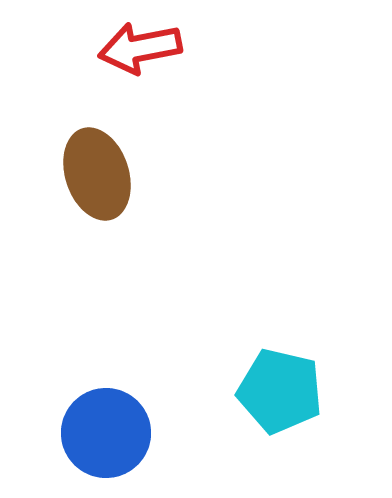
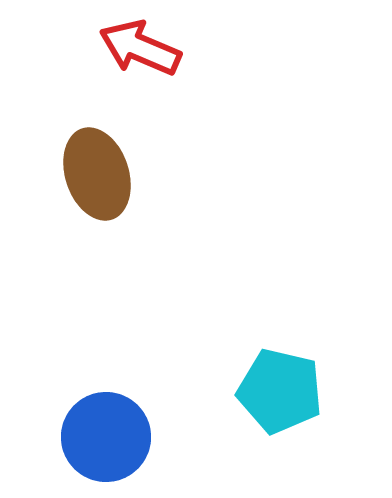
red arrow: rotated 34 degrees clockwise
blue circle: moved 4 px down
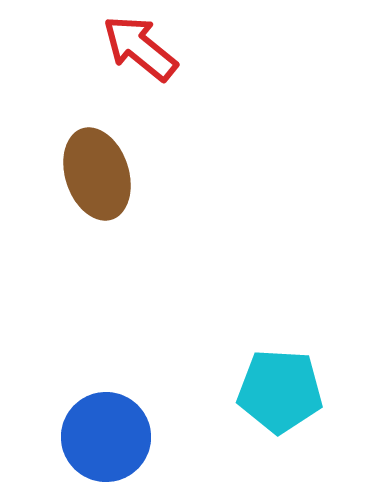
red arrow: rotated 16 degrees clockwise
cyan pentagon: rotated 10 degrees counterclockwise
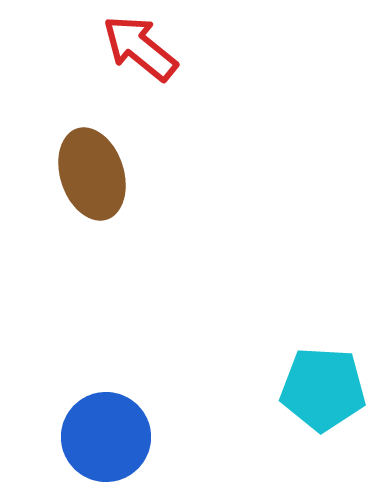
brown ellipse: moved 5 px left
cyan pentagon: moved 43 px right, 2 px up
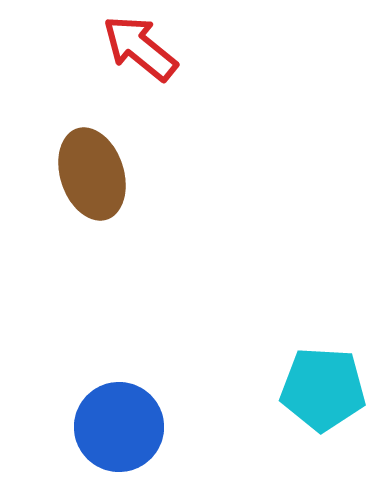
blue circle: moved 13 px right, 10 px up
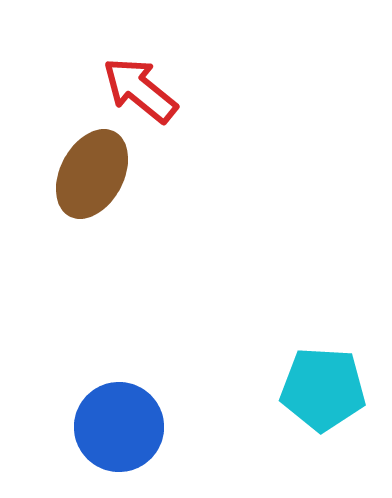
red arrow: moved 42 px down
brown ellipse: rotated 46 degrees clockwise
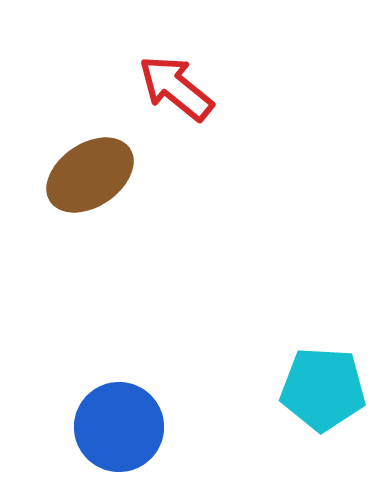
red arrow: moved 36 px right, 2 px up
brown ellipse: moved 2 px left, 1 px down; rotated 28 degrees clockwise
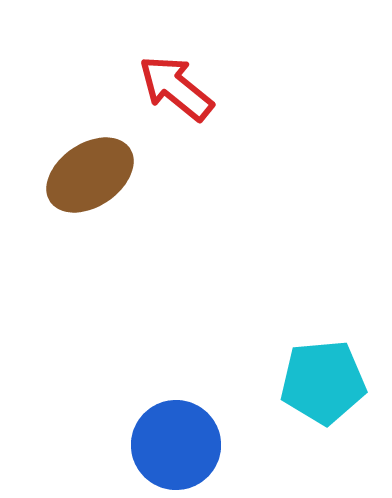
cyan pentagon: moved 7 px up; rotated 8 degrees counterclockwise
blue circle: moved 57 px right, 18 px down
